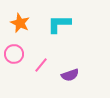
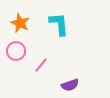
cyan L-shape: rotated 85 degrees clockwise
pink circle: moved 2 px right, 3 px up
purple semicircle: moved 10 px down
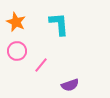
orange star: moved 4 px left, 1 px up
pink circle: moved 1 px right
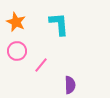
purple semicircle: rotated 72 degrees counterclockwise
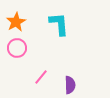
orange star: rotated 18 degrees clockwise
pink circle: moved 3 px up
pink line: moved 12 px down
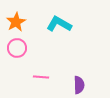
cyan L-shape: rotated 55 degrees counterclockwise
pink line: rotated 56 degrees clockwise
purple semicircle: moved 9 px right
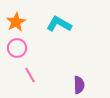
pink line: moved 11 px left, 2 px up; rotated 56 degrees clockwise
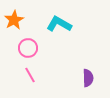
orange star: moved 2 px left, 2 px up
pink circle: moved 11 px right
purple semicircle: moved 9 px right, 7 px up
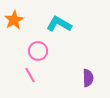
pink circle: moved 10 px right, 3 px down
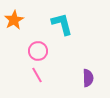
cyan L-shape: moved 3 px right; rotated 45 degrees clockwise
pink line: moved 7 px right
